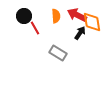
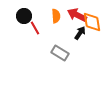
gray rectangle: moved 2 px right
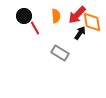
red arrow: rotated 72 degrees counterclockwise
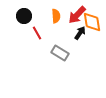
red line: moved 2 px right, 5 px down
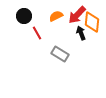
orange semicircle: rotated 112 degrees counterclockwise
orange diamond: rotated 15 degrees clockwise
black arrow: moved 1 px right; rotated 56 degrees counterclockwise
gray rectangle: moved 1 px down
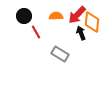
orange semicircle: rotated 24 degrees clockwise
red line: moved 1 px left, 1 px up
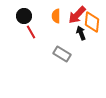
orange semicircle: rotated 88 degrees counterclockwise
red line: moved 5 px left
gray rectangle: moved 2 px right
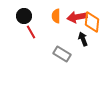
red arrow: moved 2 px down; rotated 36 degrees clockwise
black arrow: moved 2 px right, 6 px down
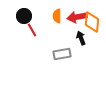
orange semicircle: moved 1 px right
red line: moved 1 px right, 2 px up
black arrow: moved 2 px left, 1 px up
gray rectangle: rotated 42 degrees counterclockwise
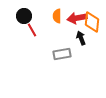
red arrow: moved 1 px down
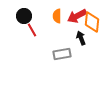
red arrow: moved 2 px up; rotated 18 degrees counterclockwise
